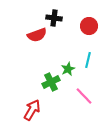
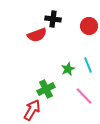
black cross: moved 1 px left, 1 px down
cyan line: moved 5 px down; rotated 35 degrees counterclockwise
green cross: moved 5 px left, 7 px down
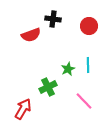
red semicircle: moved 6 px left
cyan line: rotated 21 degrees clockwise
green cross: moved 2 px right, 2 px up
pink line: moved 5 px down
red arrow: moved 9 px left, 1 px up
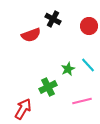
black cross: rotated 21 degrees clockwise
cyan line: rotated 42 degrees counterclockwise
pink line: moved 2 px left; rotated 60 degrees counterclockwise
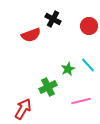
pink line: moved 1 px left
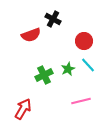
red circle: moved 5 px left, 15 px down
green cross: moved 4 px left, 12 px up
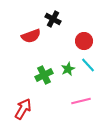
red semicircle: moved 1 px down
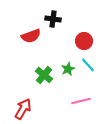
black cross: rotated 21 degrees counterclockwise
green cross: rotated 24 degrees counterclockwise
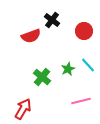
black cross: moved 1 px left, 1 px down; rotated 28 degrees clockwise
red circle: moved 10 px up
green cross: moved 2 px left, 2 px down
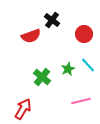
red circle: moved 3 px down
